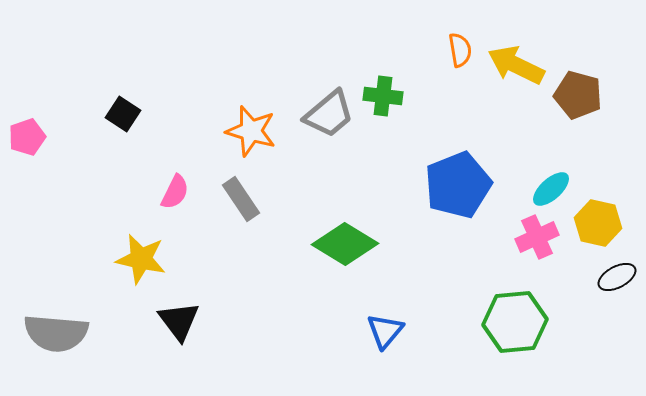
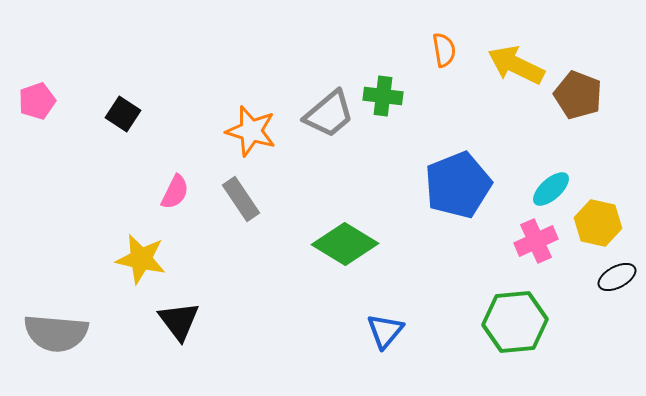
orange semicircle: moved 16 px left
brown pentagon: rotated 6 degrees clockwise
pink pentagon: moved 10 px right, 36 px up
pink cross: moved 1 px left, 4 px down
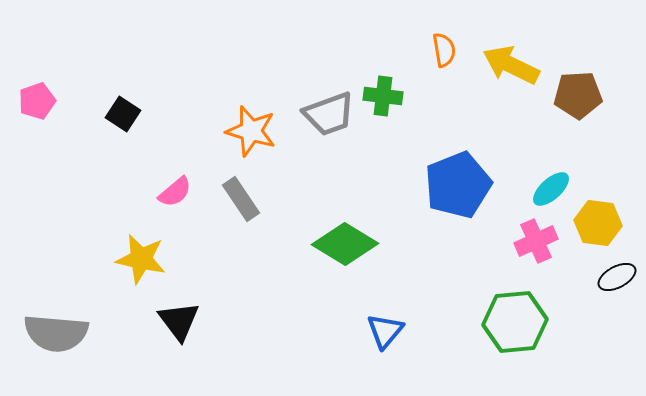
yellow arrow: moved 5 px left
brown pentagon: rotated 24 degrees counterclockwise
gray trapezoid: rotated 20 degrees clockwise
pink semicircle: rotated 24 degrees clockwise
yellow hexagon: rotated 6 degrees counterclockwise
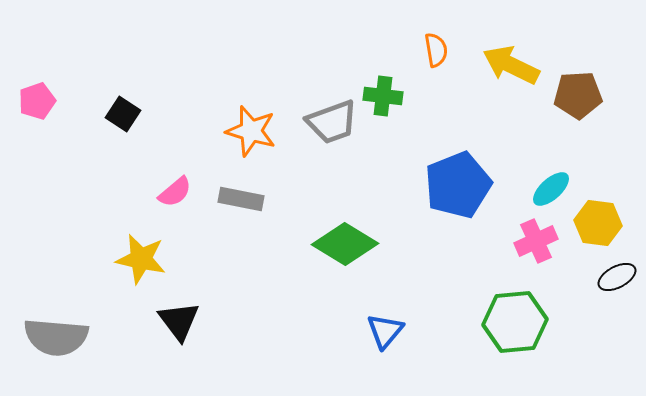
orange semicircle: moved 8 px left
gray trapezoid: moved 3 px right, 8 px down
gray rectangle: rotated 45 degrees counterclockwise
gray semicircle: moved 4 px down
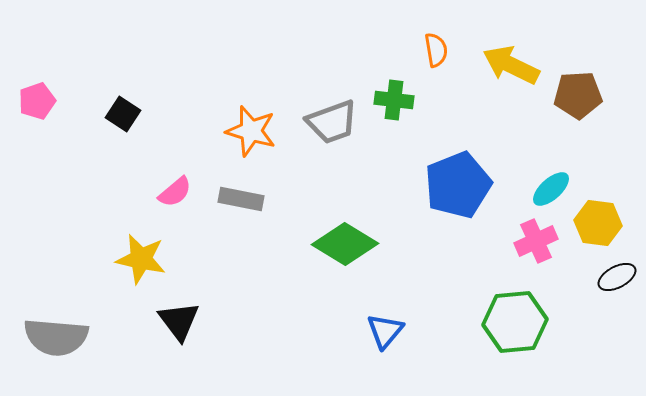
green cross: moved 11 px right, 4 px down
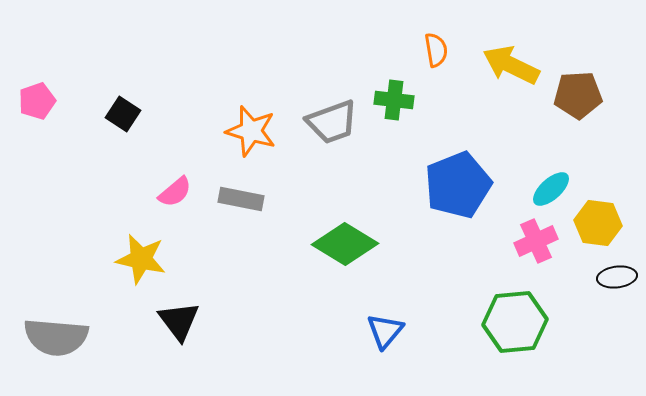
black ellipse: rotated 21 degrees clockwise
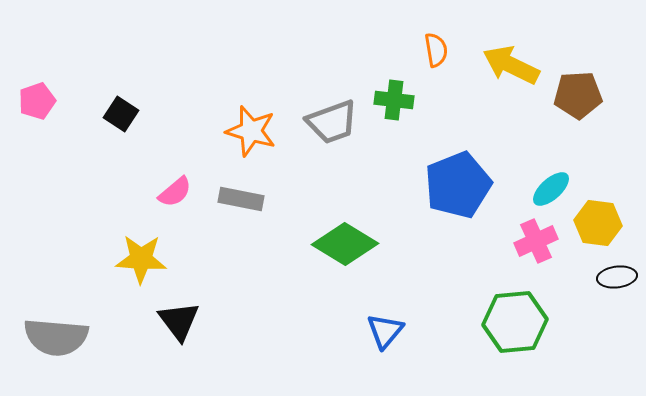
black square: moved 2 px left
yellow star: rotated 9 degrees counterclockwise
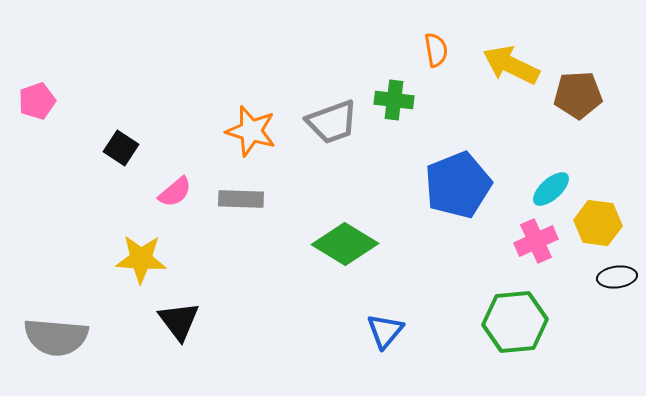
black square: moved 34 px down
gray rectangle: rotated 9 degrees counterclockwise
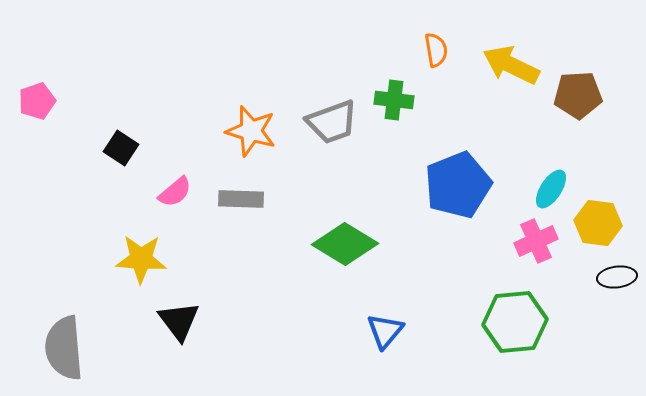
cyan ellipse: rotated 15 degrees counterclockwise
gray semicircle: moved 8 px right, 11 px down; rotated 80 degrees clockwise
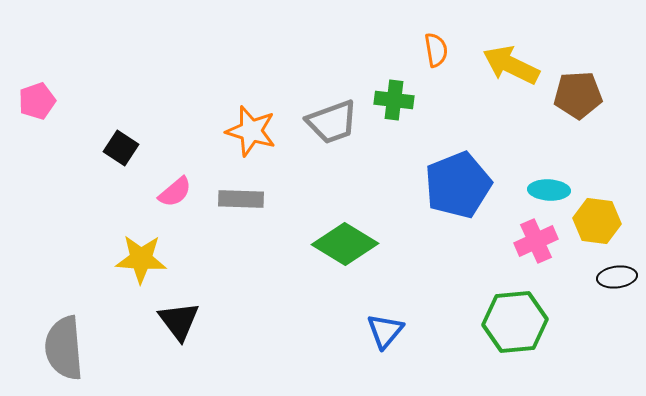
cyan ellipse: moved 2 px left, 1 px down; rotated 60 degrees clockwise
yellow hexagon: moved 1 px left, 2 px up
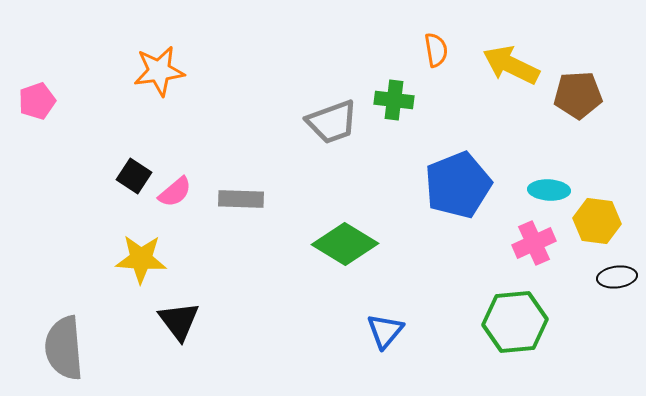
orange star: moved 92 px left, 60 px up; rotated 24 degrees counterclockwise
black square: moved 13 px right, 28 px down
pink cross: moved 2 px left, 2 px down
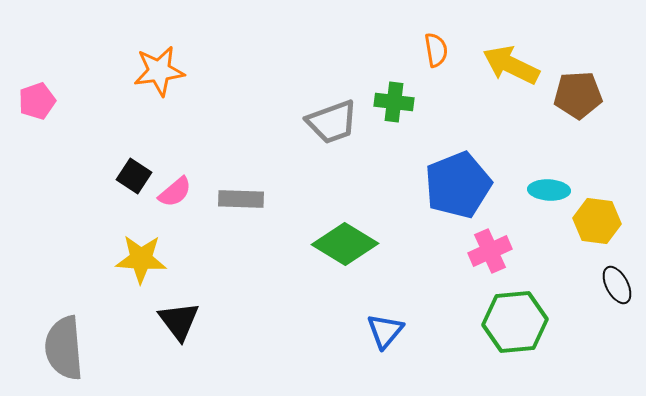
green cross: moved 2 px down
pink cross: moved 44 px left, 8 px down
black ellipse: moved 8 px down; rotated 69 degrees clockwise
